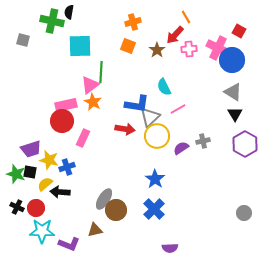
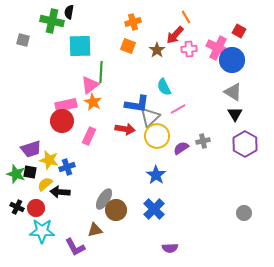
pink rectangle at (83, 138): moved 6 px right, 2 px up
blue star at (155, 179): moved 1 px right, 4 px up
purple L-shape at (69, 244): moved 6 px right, 3 px down; rotated 40 degrees clockwise
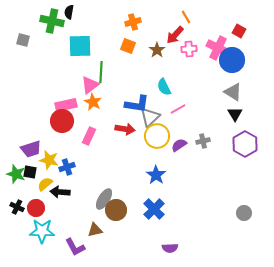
purple semicircle at (181, 148): moved 2 px left, 3 px up
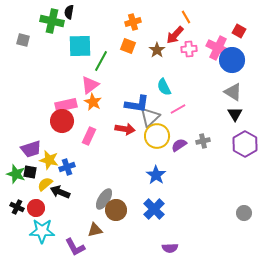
green line at (101, 72): moved 11 px up; rotated 25 degrees clockwise
black arrow at (60, 192): rotated 18 degrees clockwise
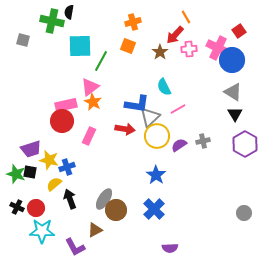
red square at (239, 31): rotated 24 degrees clockwise
brown star at (157, 50): moved 3 px right, 2 px down
pink triangle at (90, 85): moved 2 px down
yellow semicircle at (45, 184): moved 9 px right
black arrow at (60, 192): moved 10 px right, 7 px down; rotated 48 degrees clockwise
brown triangle at (95, 230): rotated 14 degrees counterclockwise
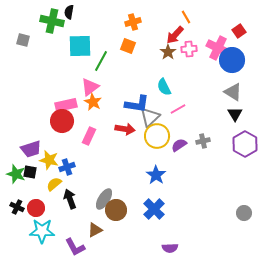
brown star at (160, 52): moved 8 px right
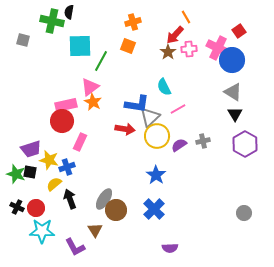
pink rectangle at (89, 136): moved 9 px left, 6 px down
brown triangle at (95, 230): rotated 35 degrees counterclockwise
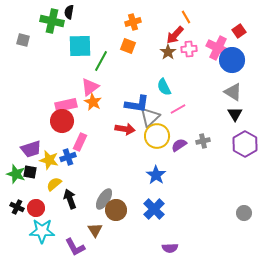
blue cross at (67, 167): moved 1 px right, 10 px up
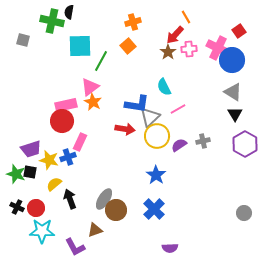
orange square at (128, 46): rotated 28 degrees clockwise
brown triangle at (95, 230): rotated 42 degrees clockwise
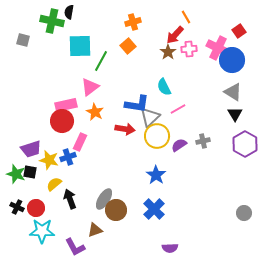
orange star at (93, 102): moved 2 px right, 10 px down
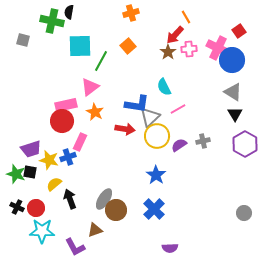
orange cross at (133, 22): moved 2 px left, 9 px up
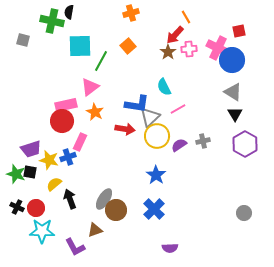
red square at (239, 31): rotated 24 degrees clockwise
